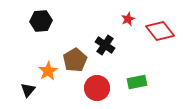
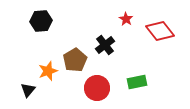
red star: moved 2 px left; rotated 16 degrees counterclockwise
black cross: rotated 18 degrees clockwise
orange star: rotated 12 degrees clockwise
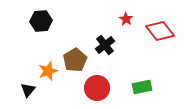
green rectangle: moved 5 px right, 5 px down
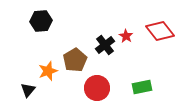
red star: moved 17 px down
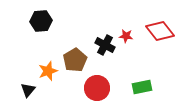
red star: rotated 24 degrees counterclockwise
black cross: rotated 24 degrees counterclockwise
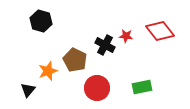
black hexagon: rotated 20 degrees clockwise
brown pentagon: rotated 15 degrees counterclockwise
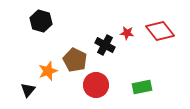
red star: moved 1 px right, 3 px up
red circle: moved 1 px left, 3 px up
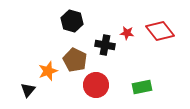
black hexagon: moved 31 px right
black cross: rotated 18 degrees counterclockwise
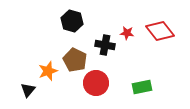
red circle: moved 2 px up
